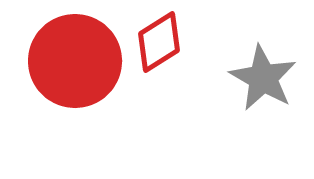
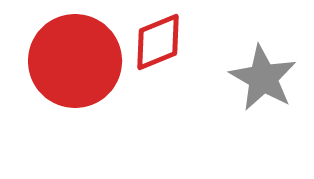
red diamond: moved 1 px left; rotated 10 degrees clockwise
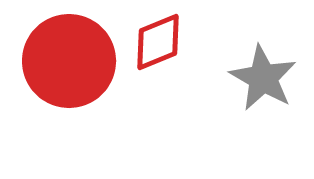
red circle: moved 6 px left
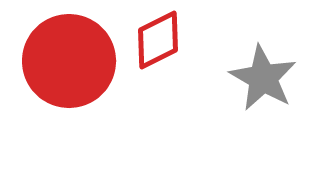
red diamond: moved 2 px up; rotated 4 degrees counterclockwise
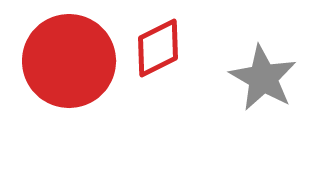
red diamond: moved 8 px down
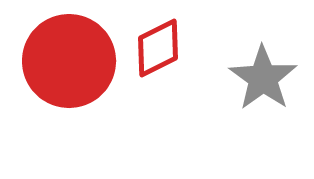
gray star: rotated 6 degrees clockwise
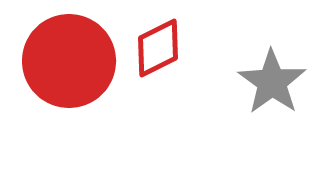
gray star: moved 9 px right, 4 px down
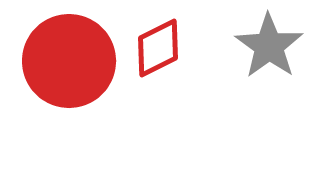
gray star: moved 3 px left, 36 px up
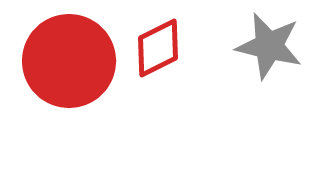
gray star: rotated 22 degrees counterclockwise
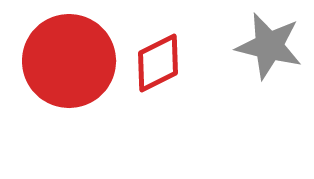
red diamond: moved 15 px down
